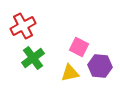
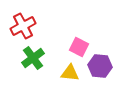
yellow triangle: rotated 18 degrees clockwise
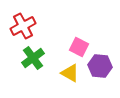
yellow triangle: rotated 24 degrees clockwise
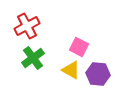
red cross: moved 4 px right
purple hexagon: moved 2 px left, 8 px down
yellow triangle: moved 1 px right, 3 px up
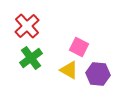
red cross: rotated 15 degrees counterclockwise
green cross: moved 2 px left
yellow triangle: moved 2 px left
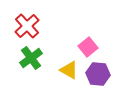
pink square: moved 9 px right; rotated 24 degrees clockwise
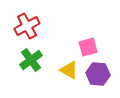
red cross: rotated 15 degrees clockwise
pink square: rotated 24 degrees clockwise
green cross: moved 2 px down
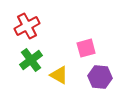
pink square: moved 2 px left, 1 px down
yellow triangle: moved 10 px left, 5 px down
purple hexagon: moved 2 px right, 3 px down
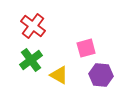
red cross: moved 6 px right; rotated 25 degrees counterclockwise
purple hexagon: moved 1 px right, 2 px up
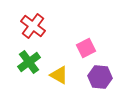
pink square: rotated 12 degrees counterclockwise
green cross: moved 2 px left, 2 px down
purple hexagon: moved 1 px left, 2 px down
